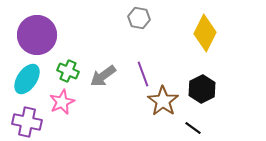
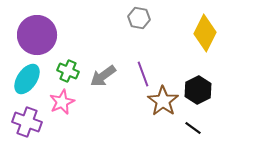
black hexagon: moved 4 px left, 1 px down
purple cross: rotated 8 degrees clockwise
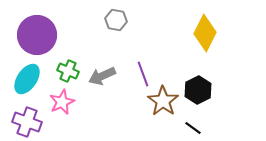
gray hexagon: moved 23 px left, 2 px down
gray arrow: moved 1 px left; rotated 12 degrees clockwise
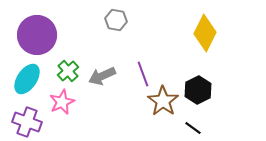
green cross: rotated 25 degrees clockwise
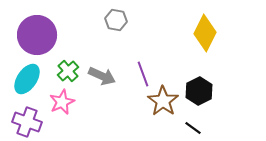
gray arrow: rotated 132 degrees counterclockwise
black hexagon: moved 1 px right, 1 px down
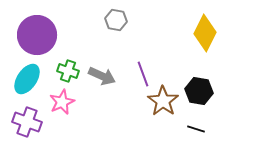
green cross: rotated 30 degrees counterclockwise
black hexagon: rotated 24 degrees counterclockwise
black line: moved 3 px right, 1 px down; rotated 18 degrees counterclockwise
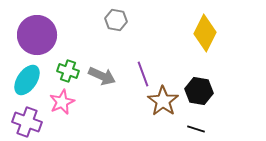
cyan ellipse: moved 1 px down
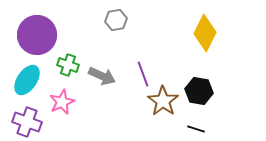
gray hexagon: rotated 20 degrees counterclockwise
green cross: moved 6 px up
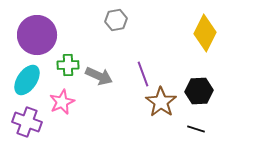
green cross: rotated 20 degrees counterclockwise
gray arrow: moved 3 px left
black hexagon: rotated 12 degrees counterclockwise
brown star: moved 2 px left, 1 px down
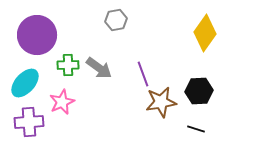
yellow diamond: rotated 9 degrees clockwise
gray arrow: moved 8 px up; rotated 12 degrees clockwise
cyan ellipse: moved 2 px left, 3 px down; rotated 8 degrees clockwise
brown star: rotated 28 degrees clockwise
purple cross: moved 2 px right; rotated 24 degrees counterclockwise
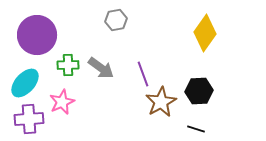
gray arrow: moved 2 px right
brown star: rotated 20 degrees counterclockwise
purple cross: moved 3 px up
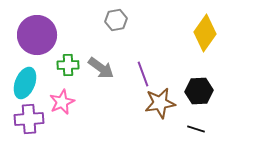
cyan ellipse: rotated 20 degrees counterclockwise
brown star: moved 1 px left, 1 px down; rotated 20 degrees clockwise
